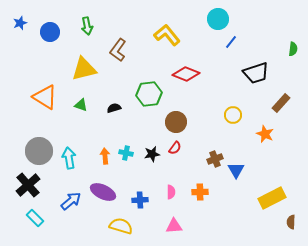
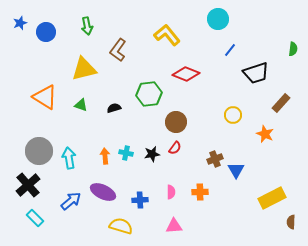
blue circle: moved 4 px left
blue line: moved 1 px left, 8 px down
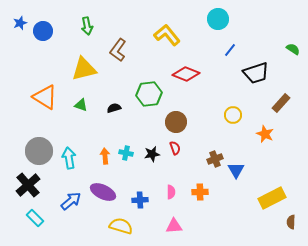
blue circle: moved 3 px left, 1 px up
green semicircle: rotated 64 degrees counterclockwise
red semicircle: rotated 56 degrees counterclockwise
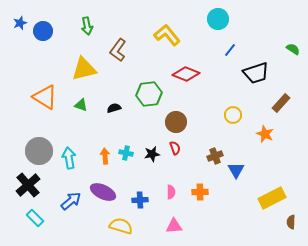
brown cross: moved 3 px up
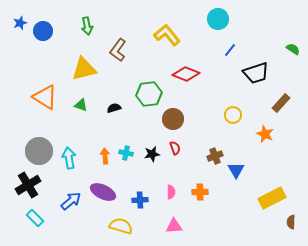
brown circle: moved 3 px left, 3 px up
black cross: rotated 10 degrees clockwise
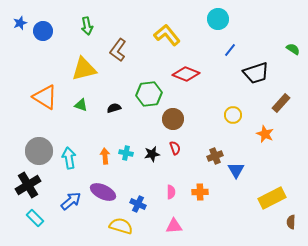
blue cross: moved 2 px left, 4 px down; rotated 28 degrees clockwise
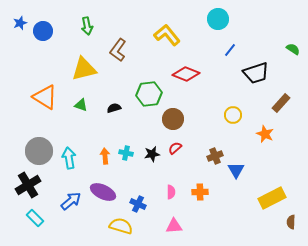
red semicircle: rotated 112 degrees counterclockwise
